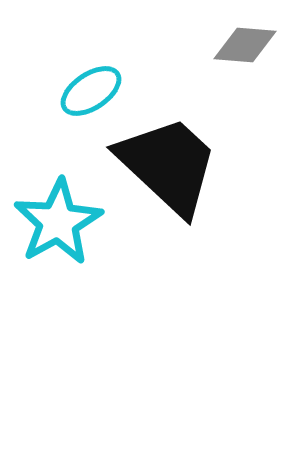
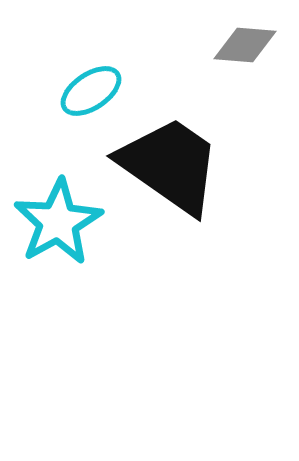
black trapezoid: moved 2 px right; rotated 8 degrees counterclockwise
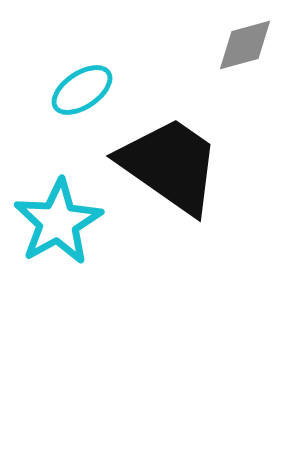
gray diamond: rotated 20 degrees counterclockwise
cyan ellipse: moved 9 px left, 1 px up
